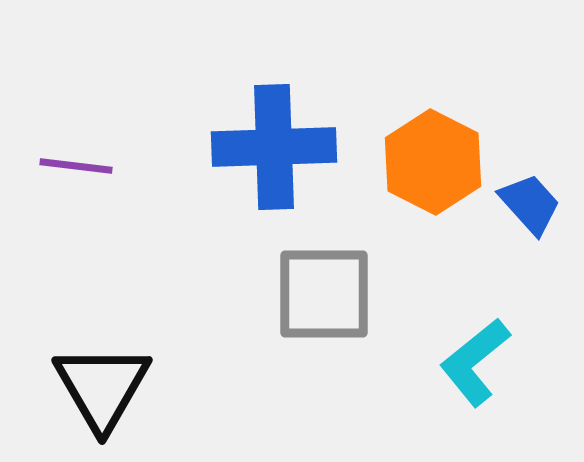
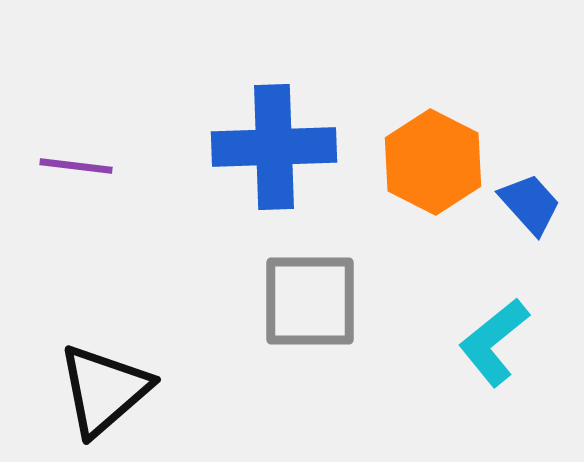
gray square: moved 14 px left, 7 px down
cyan L-shape: moved 19 px right, 20 px up
black triangle: moved 2 px right, 3 px down; rotated 19 degrees clockwise
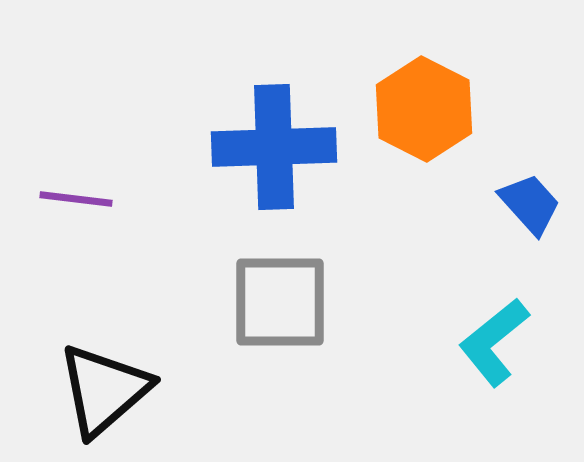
orange hexagon: moved 9 px left, 53 px up
purple line: moved 33 px down
gray square: moved 30 px left, 1 px down
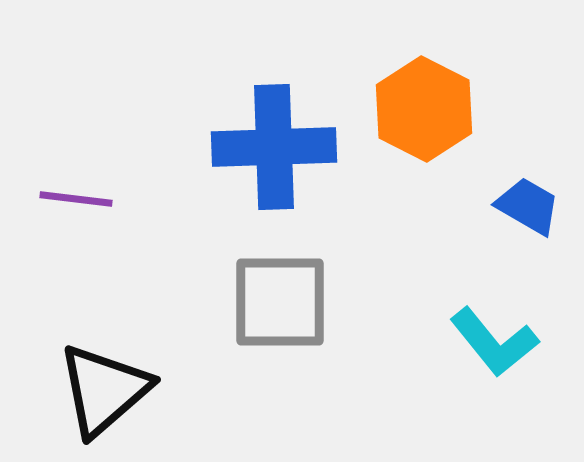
blue trapezoid: moved 2 px left, 2 px down; rotated 18 degrees counterclockwise
cyan L-shape: rotated 90 degrees counterclockwise
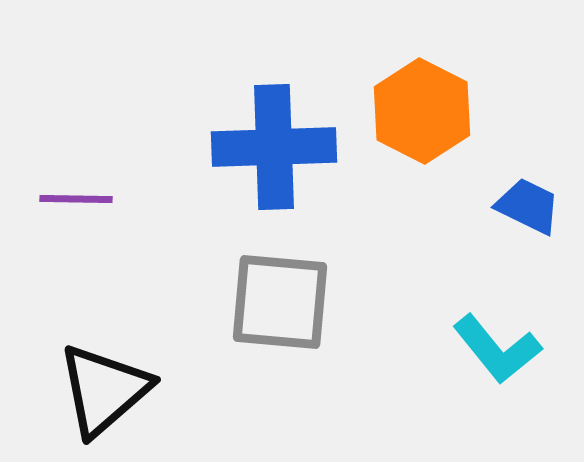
orange hexagon: moved 2 px left, 2 px down
purple line: rotated 6 degrees counterclockwise
blue trapezoid: rotated 4 degrees counterclockwise
gray square: rotated 5 degrees clockwise
cyan L-shape: moved 3 px right, 7 px down
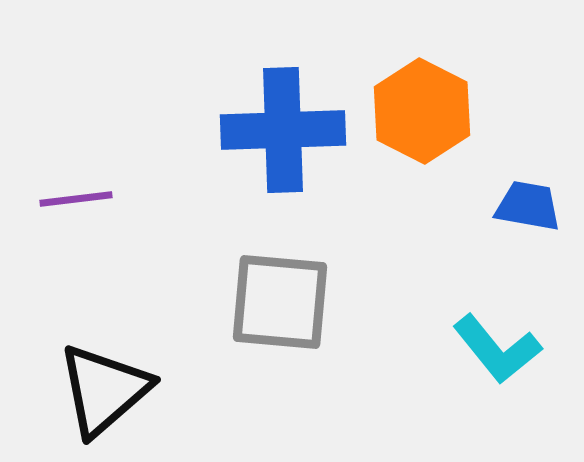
blue cross: moved 9 px right, 17 px up
purple line: rotated 8 degrees counterclockwise
blue trapezoid: rotated 16 degrees counterclockwise
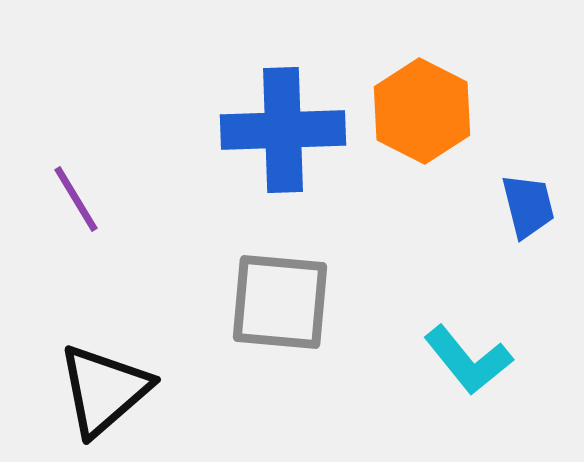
purple line: rotated 66 degrees clockwise
blue trapezoid: rotated 66 degrees clockwise
cyan L-shape: moved 29 px left, 11 px down
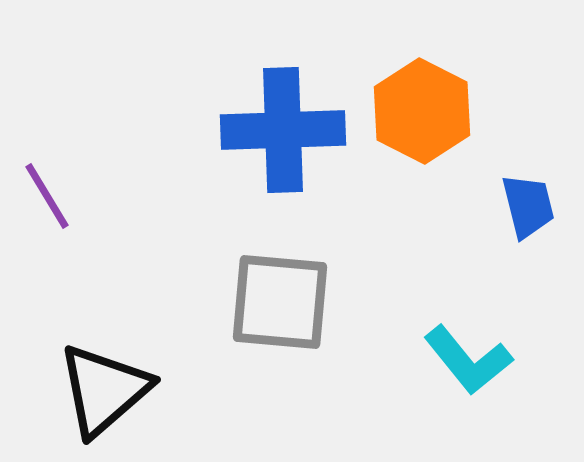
purple line: moved 29 px left, 3 px up
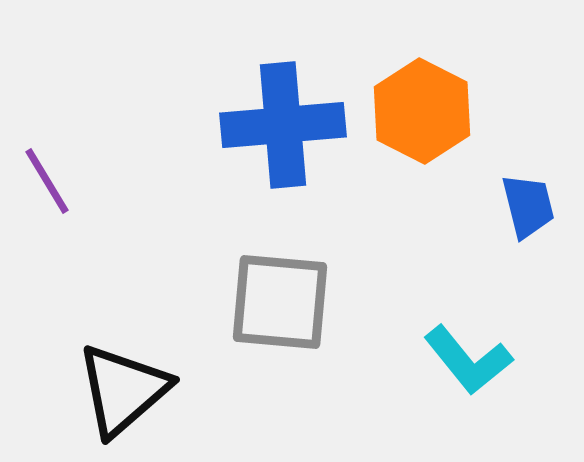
blue cross: moved 5 px up; rotated 3 degrees counterclockwise
purple line: moved 15 px up
black triangle: moved 19 px right
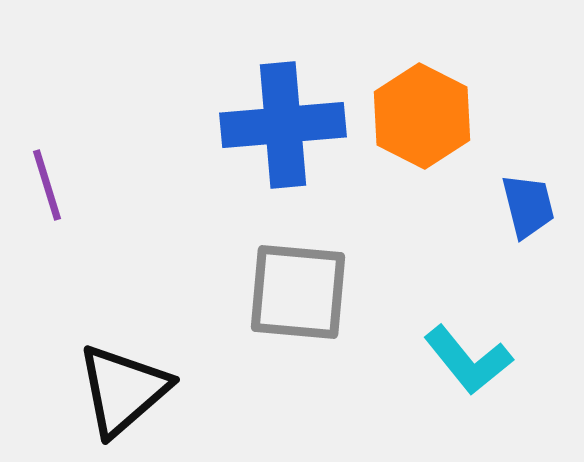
orange hexagon: moved 5 px down
purple line: moved 4 px down; rotated 14 degrees clockwise
gray square: moved 18 px right, 10 px up
